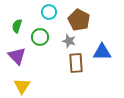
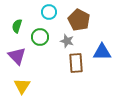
gray star: moved 2 px left
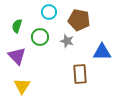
brown pentagon: rotated 15 degrees counterclockwise
brown rectangle: moved 4 px right, 11 px down
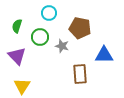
cyan circle: moved 1 px down
brown pentagon: moved 1 px right, 8 px down
gray star: moved 5 px left, 5 px down
blue triangle: moved 2 px right, 3 px down
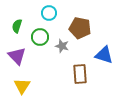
blue triangle: rotated 18 degrees clockwise
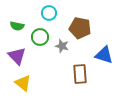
green semicircle: rotated 96 degrees counterclockwise
yellow triangle: moved 1 px right, 3 px up; rotated 24 degrees counterclockwise
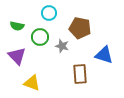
yellow triangle: moved 9 px right; rotated 18 degrees counterclockwise
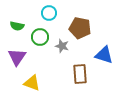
purple triangle: moved 1 px down; rotated 18 degrees clockwise
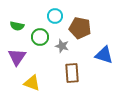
cyan circle: moved 6 px right, 3 px down
brown rectangle: moved 8 px left, 1 px up
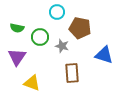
cyan circle: moved 2 px right, 4 px up
green semicircle: moved 2 px down
